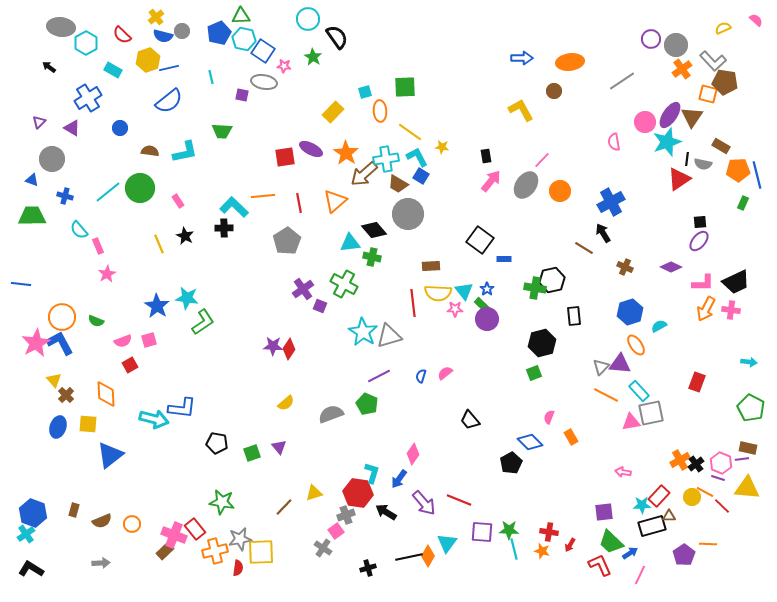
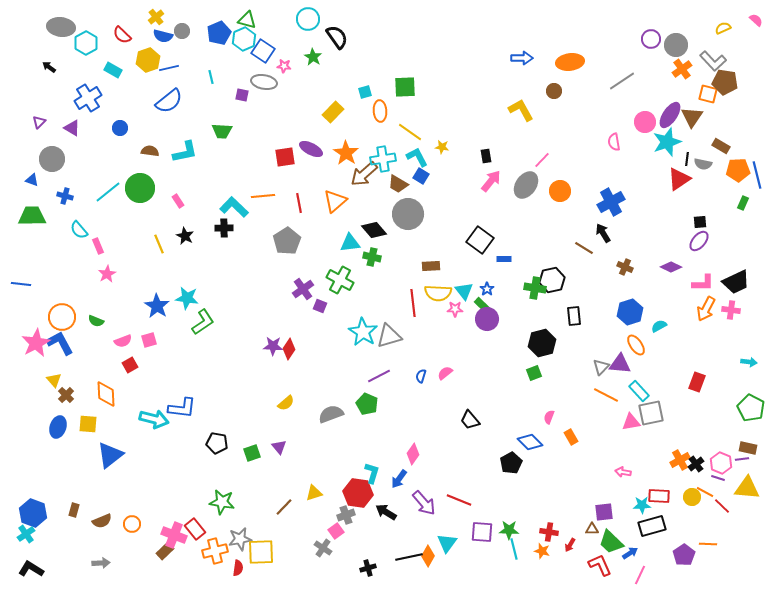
green triangle at (241, 16): moved 6 px right, 4 px down; rotated 18 degrees clockwise
cyan hexagon at (244, 39): rotated 25 degrees clockwise
cyan cross at (386, 159): moved 3 px left
green cross at (344, 284): moved 4 px left, 4 px up
red rectangle at (659, 496): rotated 50 degrees clockwise
brown triangle at (669, 516): moved 77 px left, 13 px down
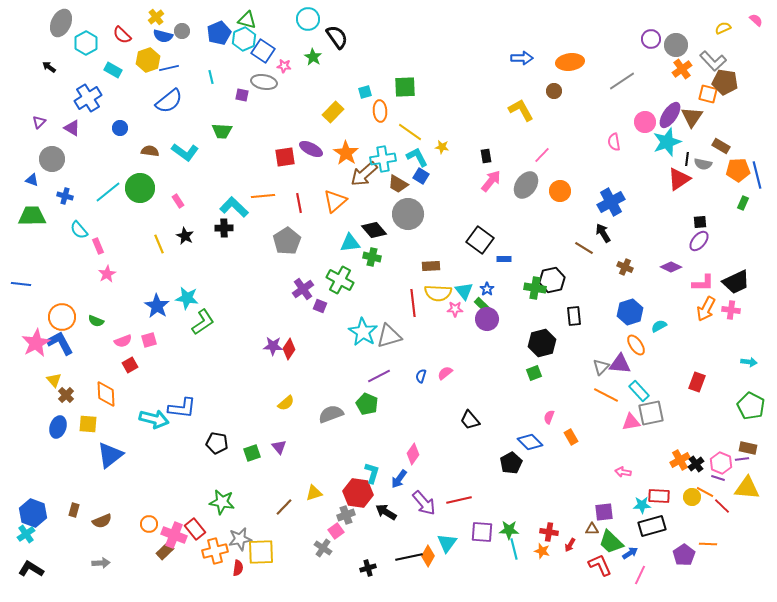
gray ellipse at (61, 27): moved 4 px up; rotated 72 degrees counterclockwise
cyan L-shape at (185, 152): rotated 48 degrees clockwise
pink line at (542, 160): moved 5 px up
green pentagon at (751, 408): moved 2 px up
red line at (459, 500): rotated 35 degrees counterclockwise
orange circle at (132, 524): moved 17 px right
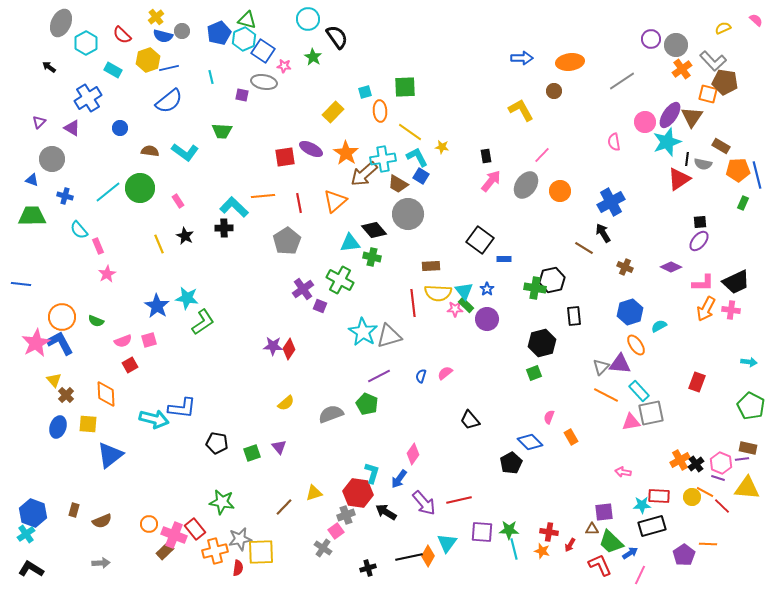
green rectangle at (482, 305): moved 16 px left
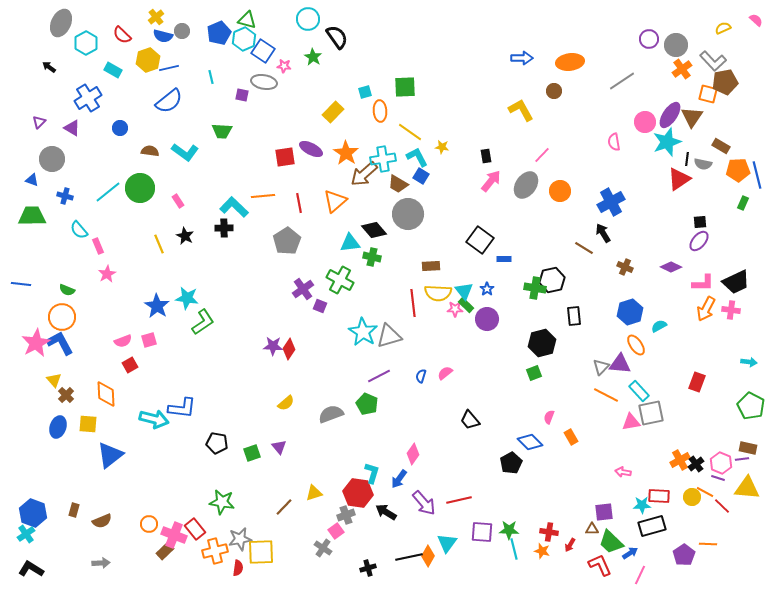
purple circle at (651, 39): moved 2 px left
brown pentagon at (725, 82): rotated 20 degrees counterclockwise
green semicircle at (96, 321): moved 29 px left, 31 px up
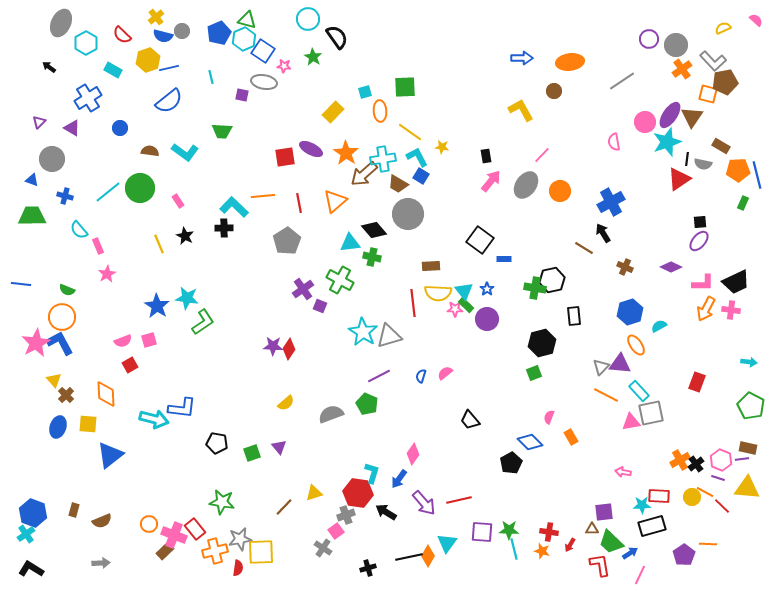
pink hexagon at (721, 463): moved 3 px up
red L-shape at (600, 565): rotated 15 degrees clockwise
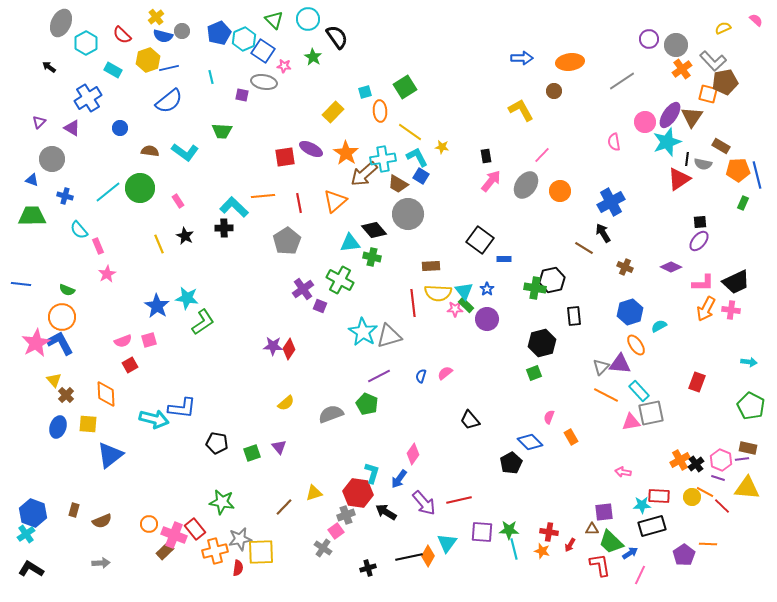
green triangle at (247, 20): moved 27 px right; rotated 30 degrees clockwise
green square at (405, 87): rotated 30 degrees counterclockwise
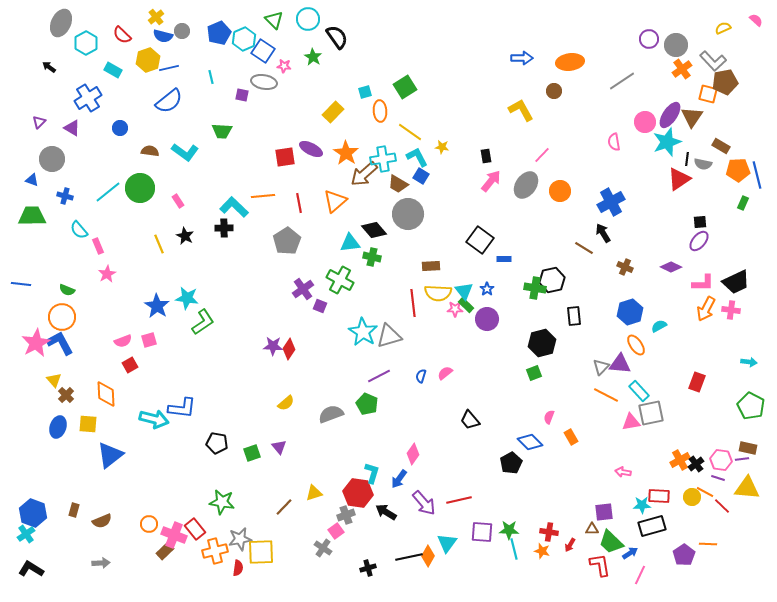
pink hexagon at (721, 460): rotated 15 degrees counterclockwise
